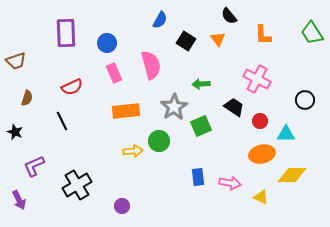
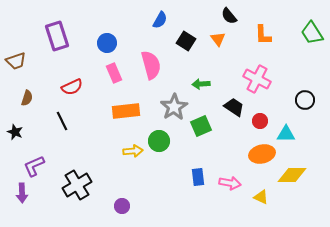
purple rectangle: moved 9 px left, 3 px down; rotated 16 degrees counterclockwise
purple arrow: moved 3 px right, 7 px up; rotated 24 degrees clockwise
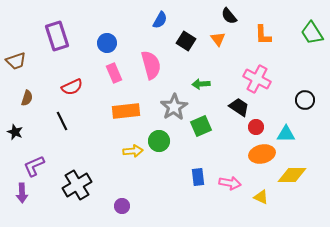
black trapezoid: moved 5 px right
red circle: moved 4 px left, 6 px down
